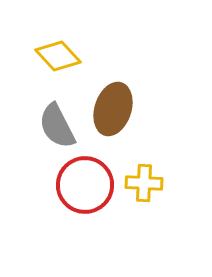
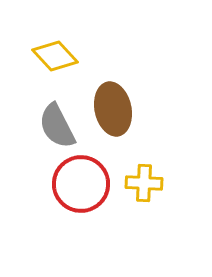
yellow diamond: moved 3 px left
brown ellipse: rotated 30 degrees counterclockwise
red circle: moved 4 px left, 1 px up
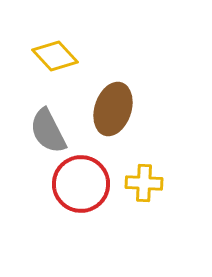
brown ellipse: rotated 30 degrees clockwise
gray semicircle: moved 9 px left, 5 px down
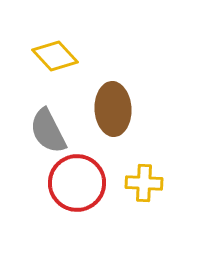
brown ellipse: rotated 21 degrees counterclockwise
red circle: moved 4 px left, 1 px up
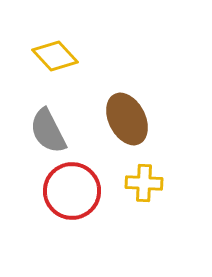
brown ellipse: moved 14 px right, 10 px down; rotated 24 degrees counterclockwise
red circle: moved 5 px left, 8 px down
